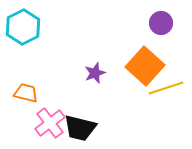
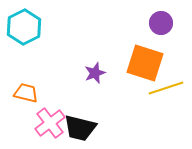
cyan hexagon: moved 1 px right
orange square: moved 3 px up; rotated 24 degrees counterclockwise
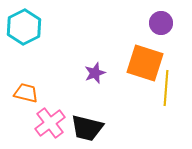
yellow line: rotated 68 degrees counterclockwise
black trapezoid: moved 7 px right
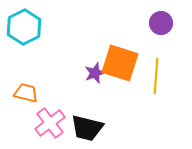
orange square: moved 25 px left
yellow line: moved 10 px left, 12 px up
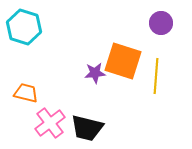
cyan hexagon: rotated 16 degrees counterclockwise
orange square: moved 3 px right, 2 px up
purple star: rotated 15 degrees clockwise
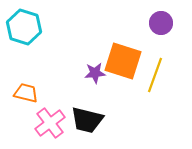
yellow line: moved 1 px left, 1 px up; rotated 16 degrees clockwise
black trapezoid: moved 8 px up
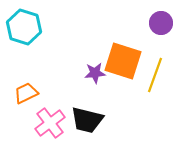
orange trapezoid: rotated 40 degrees counterclockwise
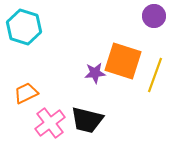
purple circle: moved 7 px left, 7 px up
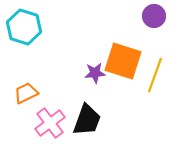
black trapezoid: rotated 84 degrees counterclockwise
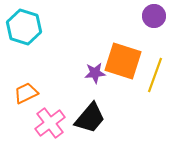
black trapezoid: moved 3 px right, 2 px up; rotated 20 degrees clockwise
